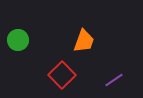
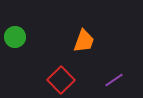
green circle: moved 3 px left, 3 px up
red square: moved 1 px left, 5 px down
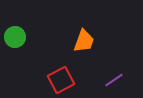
red square: rotated 16 degrees clockwise
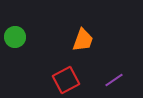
orange trapezoid: moved 1 px left, 1 px up
red square: moved 5 px right
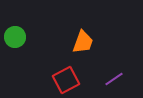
orange trapezoid: moved 2 px down
purple line: moved 1 px up
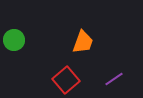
green circle: moved 1 px left, 3 px down
red square: rotated 12 degrees counterclockwise
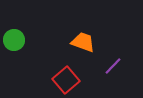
orange trapezoid: rotated 90 degrees counterclockwise
purple line: moved 1 px left, 13 px up; rotated 12 degrees counterclockwise
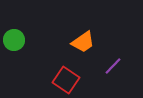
orange trapezoid: rotated 125 degrees clockwise
red square: rotated 16 degrees counterclockwise
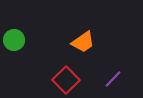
purple line: moved 13 px down
red square: rotated 12 degrees clockwise
